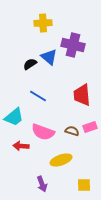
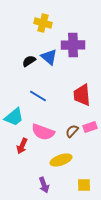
yellow cross: rotated 18 degrees clockwise
purple cross: rotated 15 degrees counterclockwise
black semicircle: moved 1 px left, 3 px up
brown semicircle: rotated 64 degrees counterclockwise
red arrow: moved 1 px right; rotated 70 degrees counterclockwise
purple arrow: moved 2 px right, 1 px down
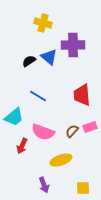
yellow square: moved 1 px left, 3 px down
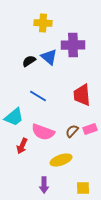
yellow cross: rotated 12 degrees counterclockwise
pink rectangle: moved 2 px down
purple arrow: rotated 21 degrees clockwise
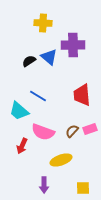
cyan trapezoid: moved 5 px right, 6 px up; rotated 80 degrees clockwise
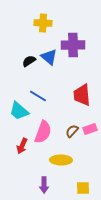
pink semicircle: rotated 90 degrees counterclockwise
yellow ellipse: rotated 20 degrees clockwise
